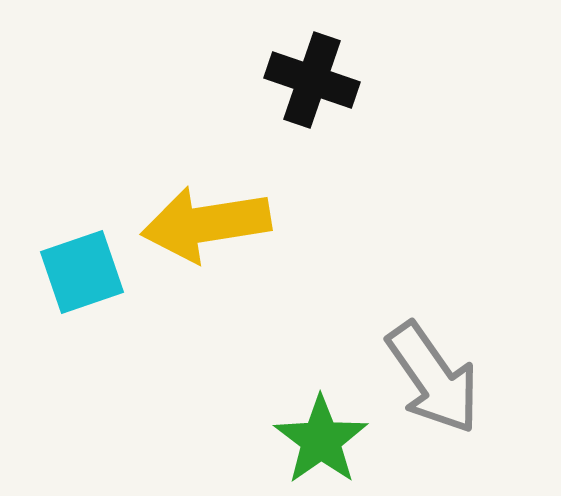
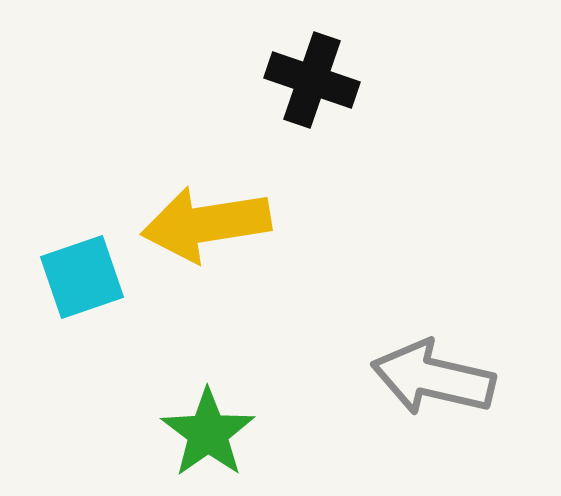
cyan square: moved 5 px down
gray arrow: rotated 138 degrees clockwise
green star: moved 113 px left, 7 px up
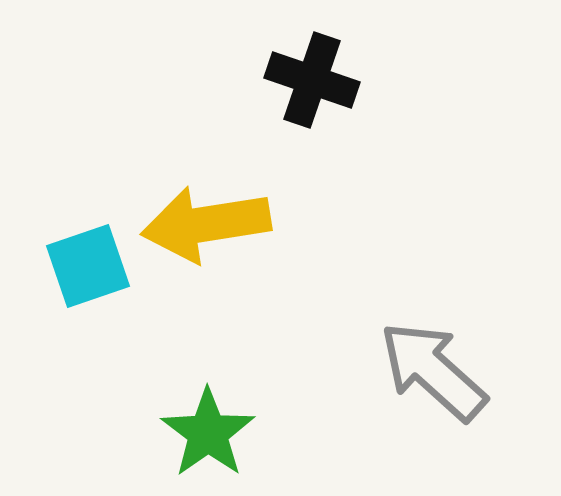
cyan square: moved 6 px right, 11 px up
gray arrow: moved 7 px up; rotated 29 degrees clockwise
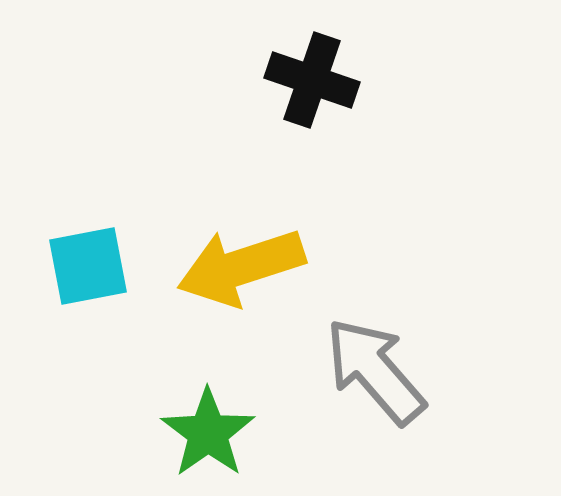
yellow arrow: moved 35 px right, 43 px down; rotated 9 degrees counterclockwise
cyan square: rotated 8 degrees clockwise
gray arrow: moved 58 px left; rotated 7 degrees clockwise
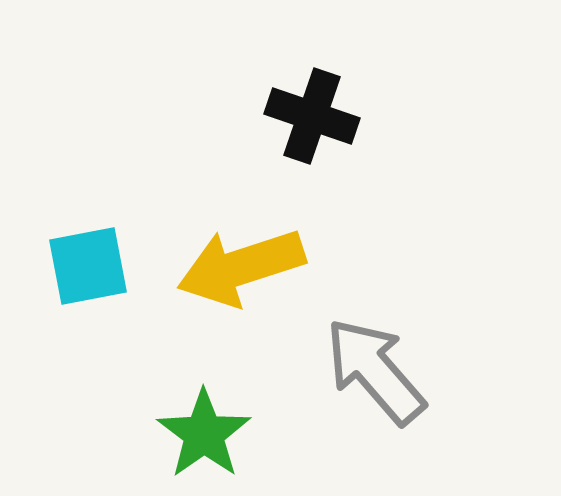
black cross: moved 36 px down
green star: moved 4 px left, 1 px down
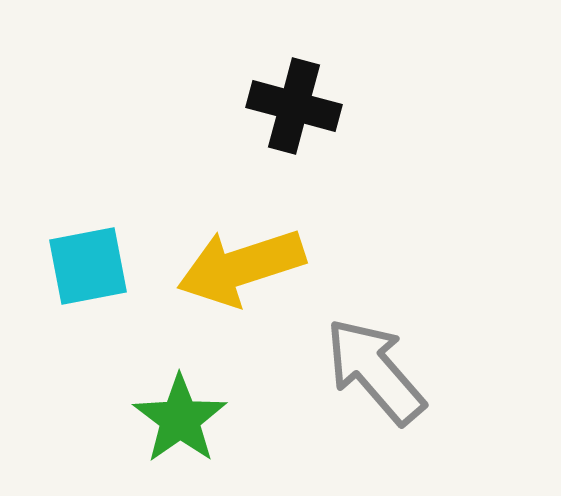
black cross: moved 18 px left, 10 px up; rotated 4 degrees counterclockwise
green star: moved 24 px left, 15 px up
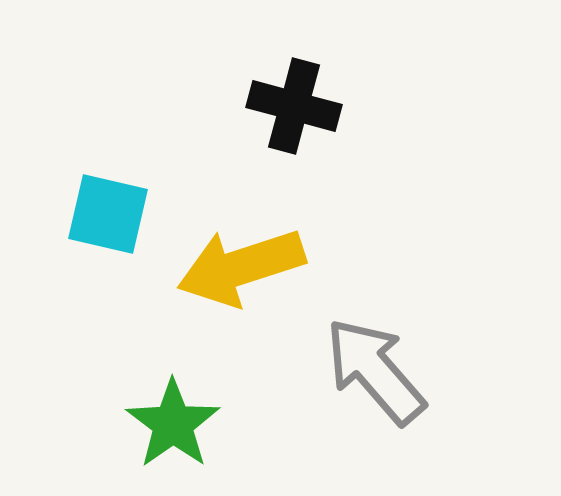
cyan square: moved 20 px right, 52 px up; rotated 24 degrees clockwise
green star: moved 7 px left, 5 px down
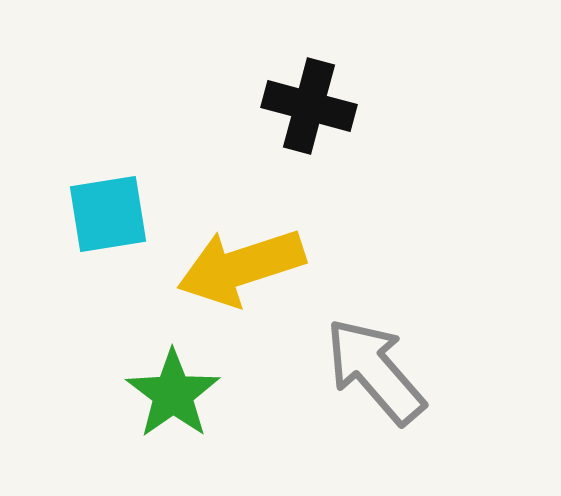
black cross: moved 15 px right
cyan square: rotated 22 degrees counterclockwise
green star: moved 30 px up
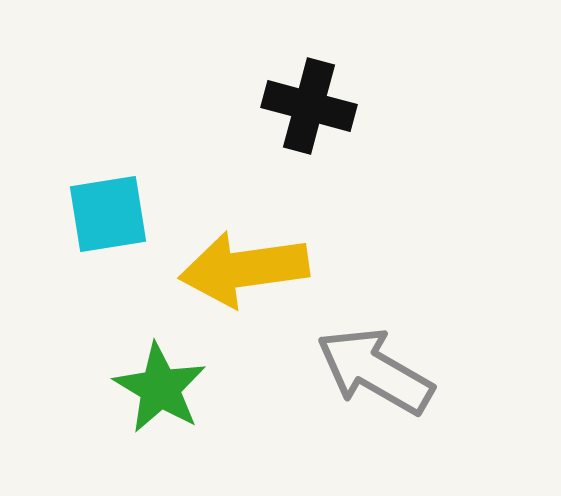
yellow arrow: moved 3 px right, 2 px down; rotated 10 degrees clockwise
gray arrow: rotated 19 degrees counterclockwise
green star: moved 13 px left, 6 px up; rotated 6 degrees counterclockwise
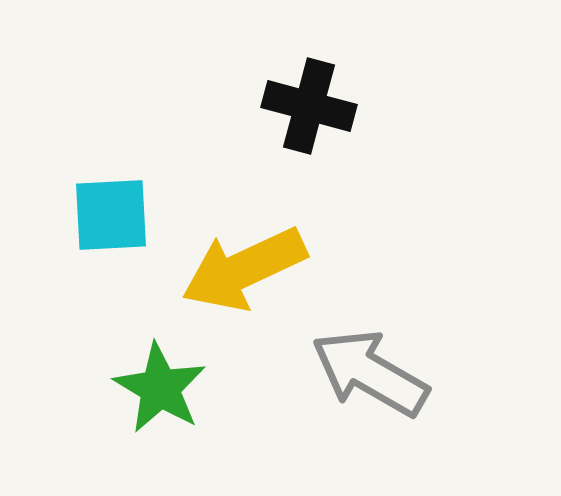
cyan square: moved 3 px right, 1 px down; rotated 6 degrees clockwise
yellow arrow: rotated 17 degrees counterclockwise
gray arrow: moved 5 px left, 2 px down
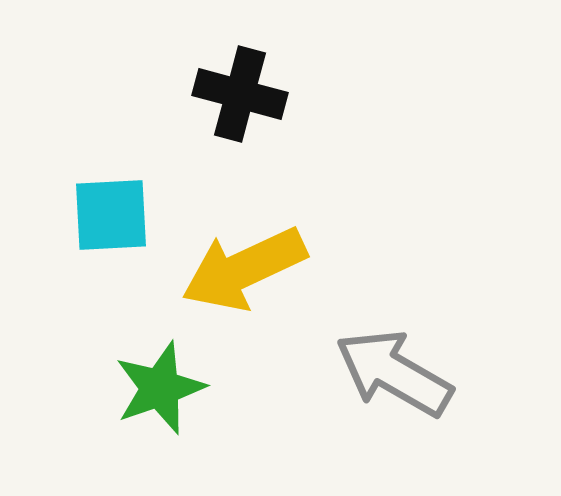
black cross: moved 69 px left, 12 px up
gray arrow: moved 24 px right
green star: rotated 22 degrees clockwise
